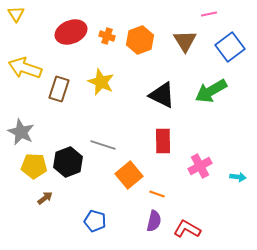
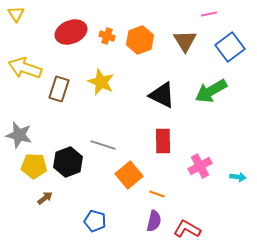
gray star: moved 2 px left, 3 px down; rotated 12 degrees counterclockwise
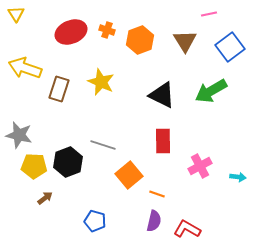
orange cross: moved 6 px up
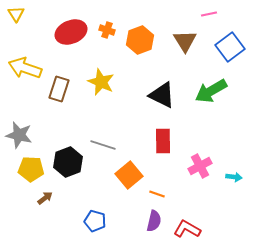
yellow pentagon: moved 3 px left, 3 px down
cyan arrow: moved 4 px left
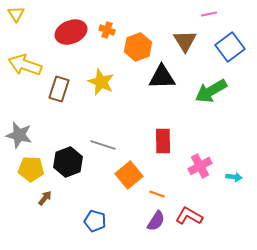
orange hexagon: moved 2 px left, 7 px down
yellow arrow: moved 3 px up
black triangle: moved 18 px up; rotated 28 degrees counterclockwise
brown arrow: rotated 14 degrees counterclockwise
purple semicircle: moved 2 px right; rotated 20 degrees clockwise
red L-shape: moved 2 px right, 13 px up
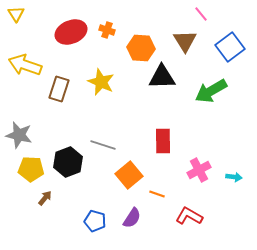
pink line: moved 8 px left; rotated 63 degrees clockwise
orange hexagon: moved 3 px right, 1 px down; rotated 24 degrees clockwise
pink cross: moved 1 px left, 4 px down
purple semicircle: moved 24 px left, 3 px up
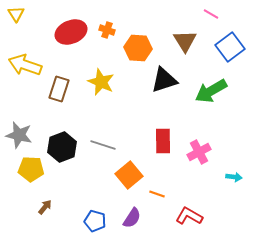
pink line: moved 10 px right; rotated 21 degrees counterclockwise
orange hexagon: moved 3 px left
black triangle: moved 2 px right, 3 px down; rotated 16 degrees counterclockwise
black hexagon: moved 6 px left, 15 px up
pink cross: moved 18 px up
brown arrow: moved 9 px down
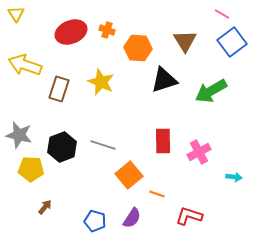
pink line: moved 11 px right
blue square: moved 2 px right, 5 px up
red L-shape: rotated 12 degrees counterclockwise
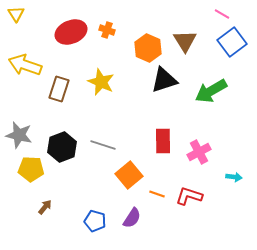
orange hexagon: moved 10 px right; rotated 20 degrees clockwise
red L-shape: moved 20 px up
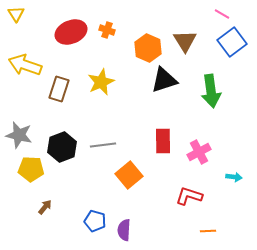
yellow star: rotated 24 degrees clockwise
green arrow: rotated 68 degrees counterclockwise
gray line: rotated 25 degrees counterclockwise
orange line: moved 51 px right, 37 px down; rotated 21 degrees counterclockwise
purple semicircle: moved 8 px left, 12 px down; rotated 150 degrees clockwise
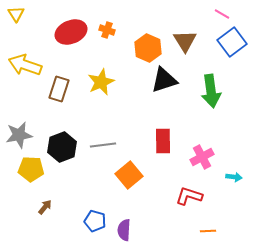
gray star: rotated 24 degrees counterclockwise
pink cross: moved 3 px right, 5 px down
